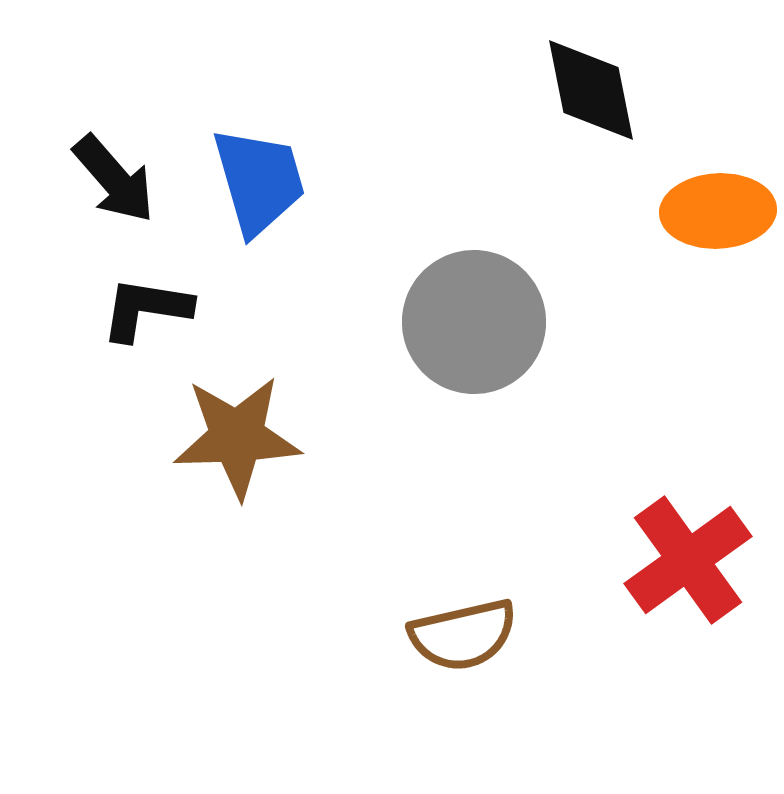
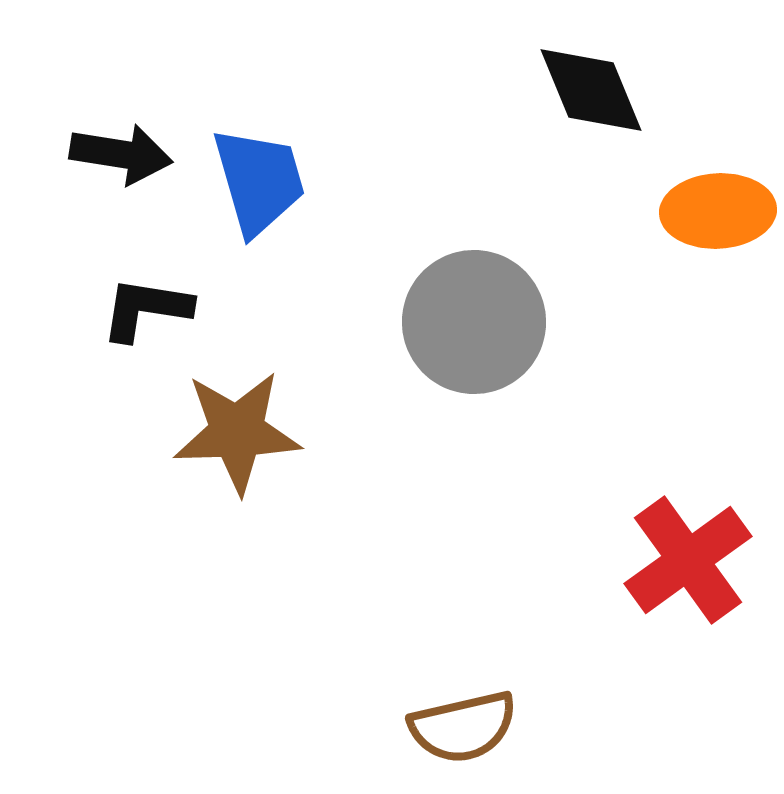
black diamond: rotated 11 degrees counterclockwise
black arrow: moved 7 px right, 25 px up; rotated 40 degrees counterclockwise
brown star: moved 5 px up
brown semicircle: moved 92 px down
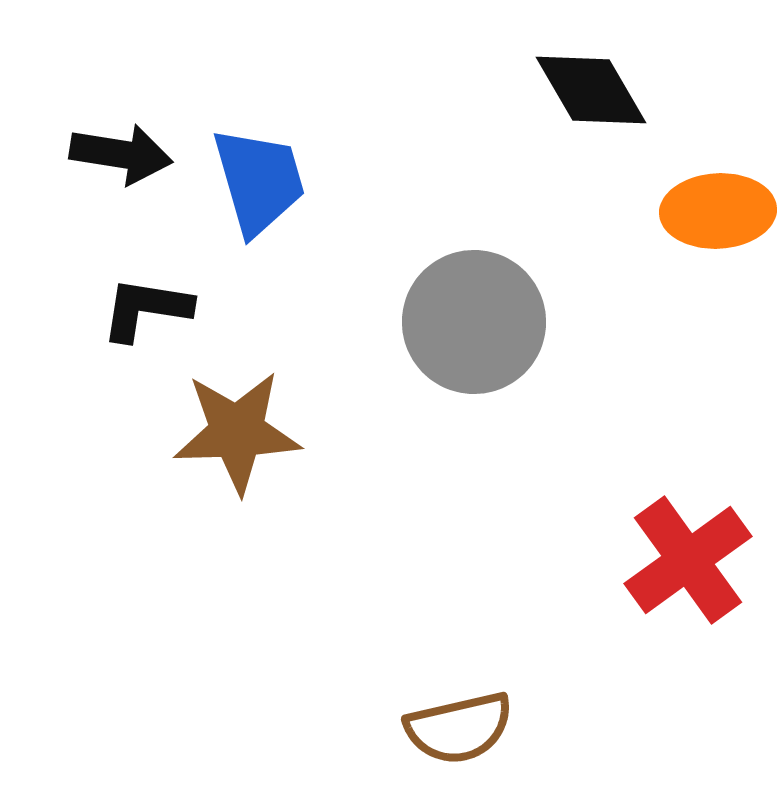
black diamond: rotated 8 degrees counterclockwise
brown semicircle: moved 4 px left, 1 px down
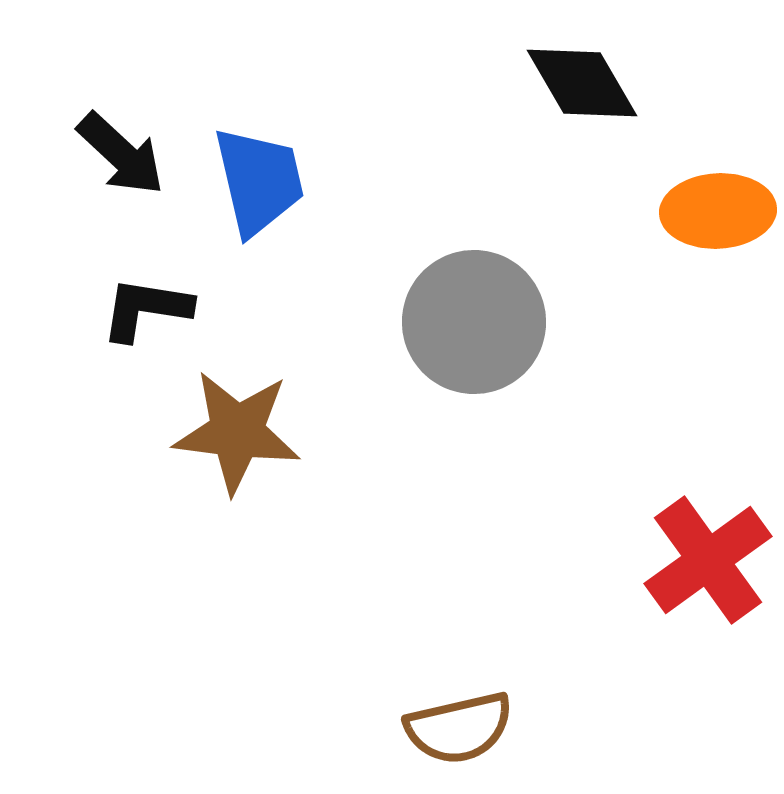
black diamond: moved 9 px left, 7 px up
black arrow: rotated 34 degrees clockwise
blue trapezoid: rotated 3 degrees clockwise
brown star: rotated 9 degrees clockwise
red cross: moved 20 px right
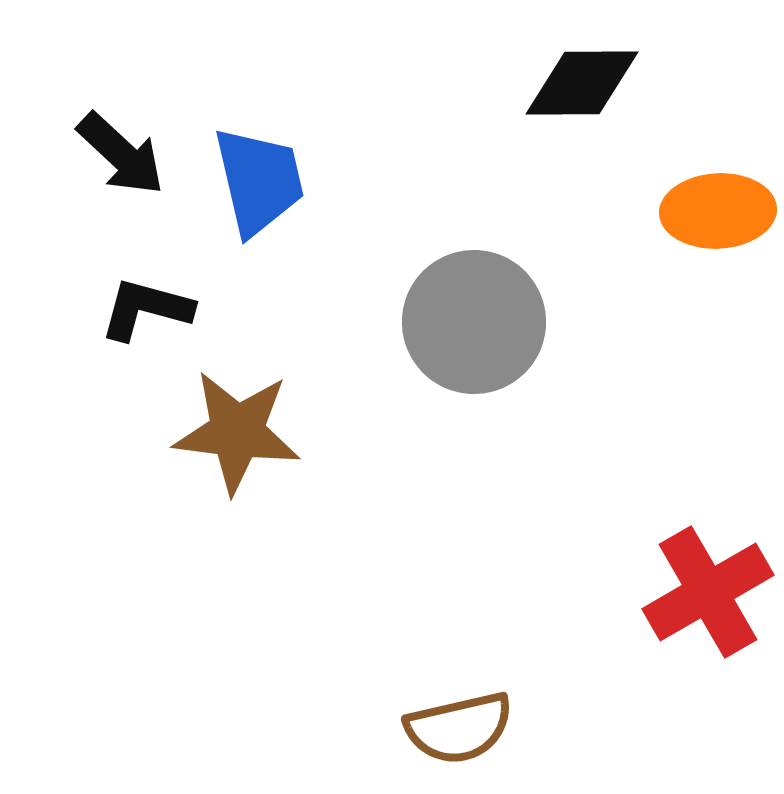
black diamond: rotated 60 degrees counterclockwise
black L-shape: rotated 6 degrees clockwise
red cross: moved 32 px down; rotated 6 degrees clockwise
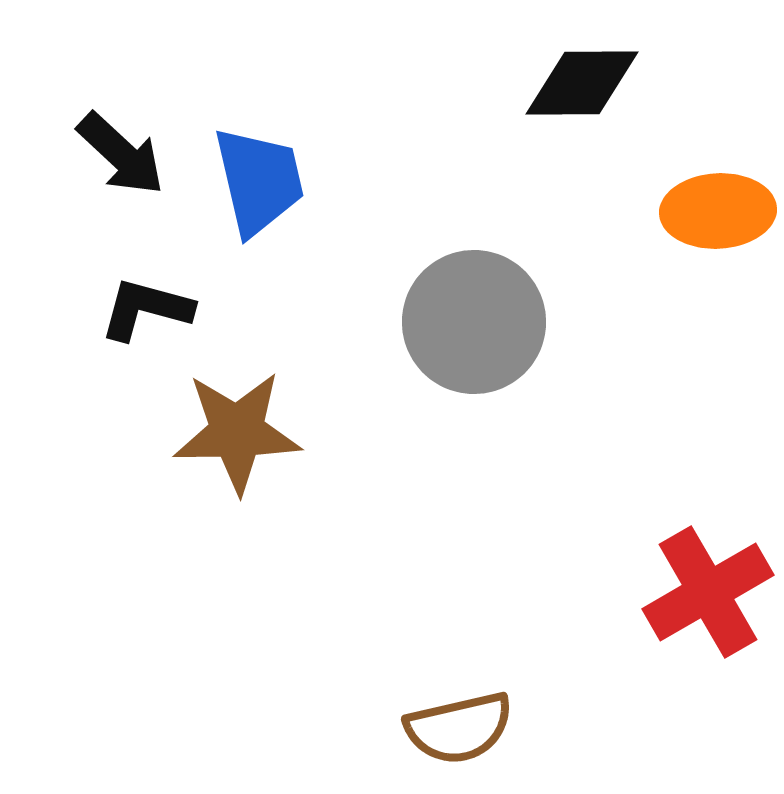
brown star: rotated 8 degrees counterclockwise
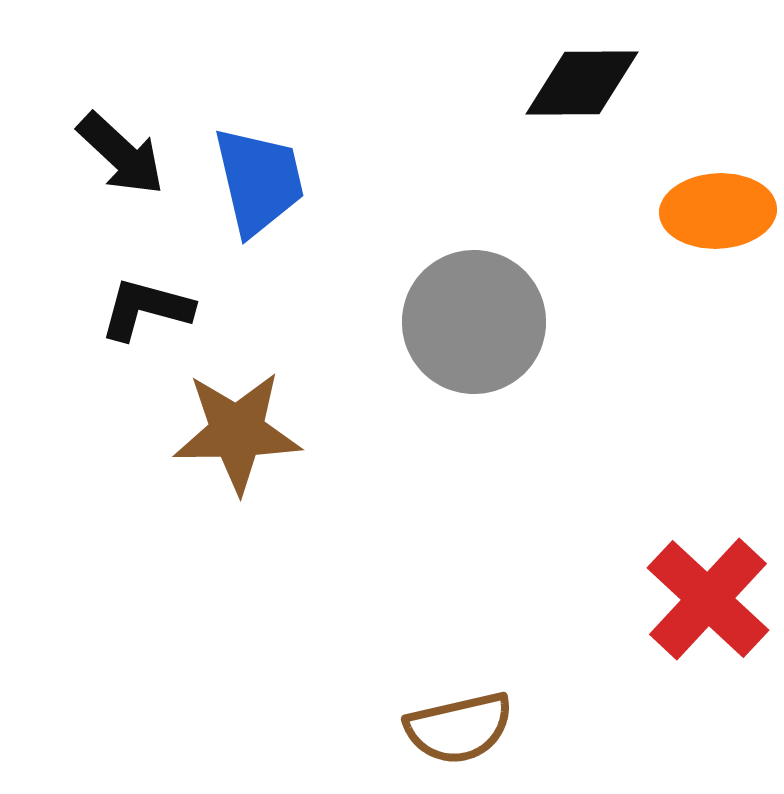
red cross: moved 7 px down; rotated 17 degrees counterclockwise
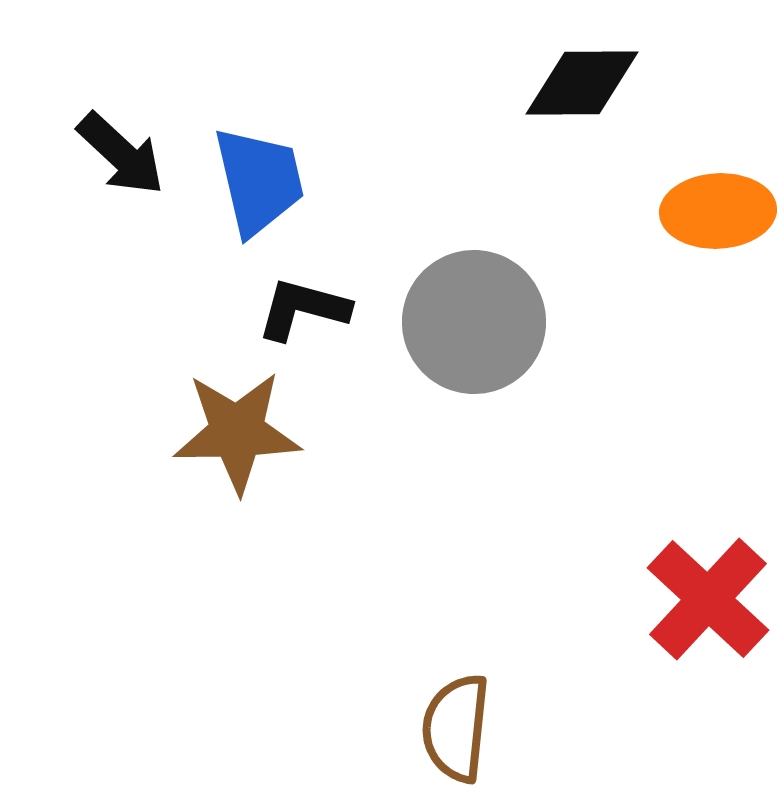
black L-shape: moved 157 px right
brown semicircle: moved 3 px left; rotated 109 degrees clockwise
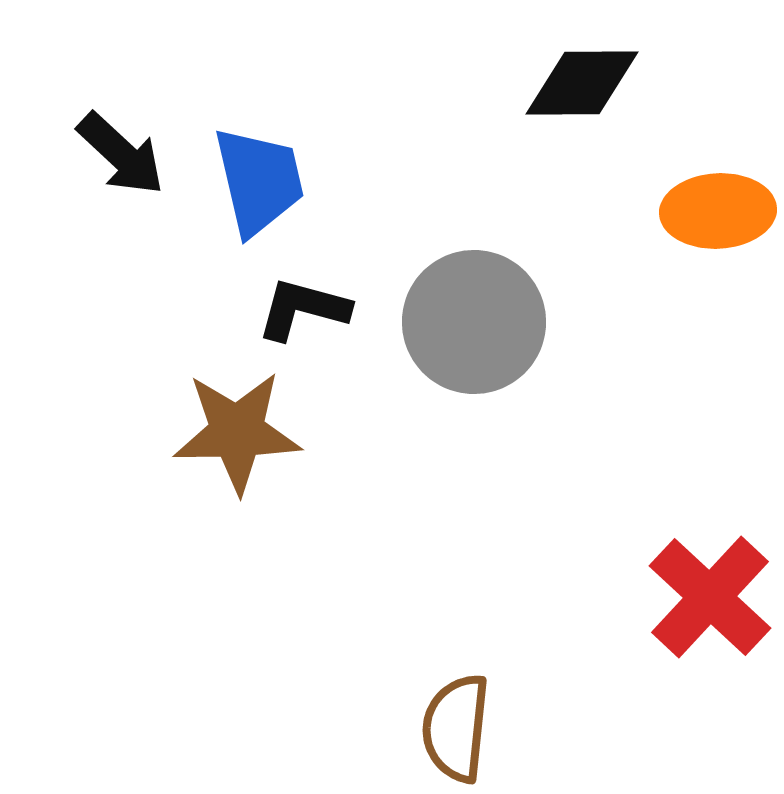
red cross: moved 2 px right, 2 px up
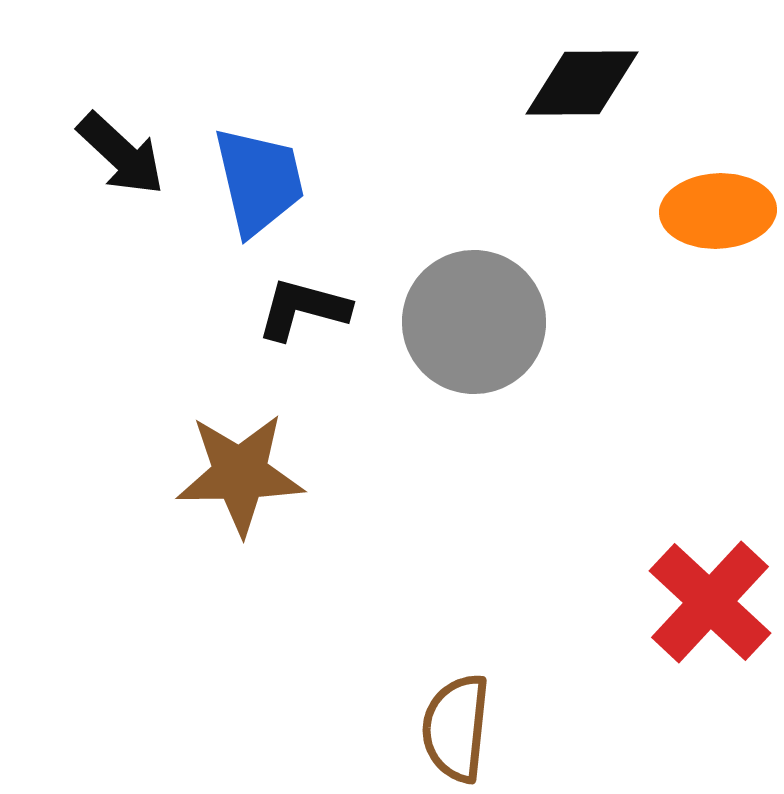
brown star: moved 3 px right, 42 px down
red cross: moved 5 px down
